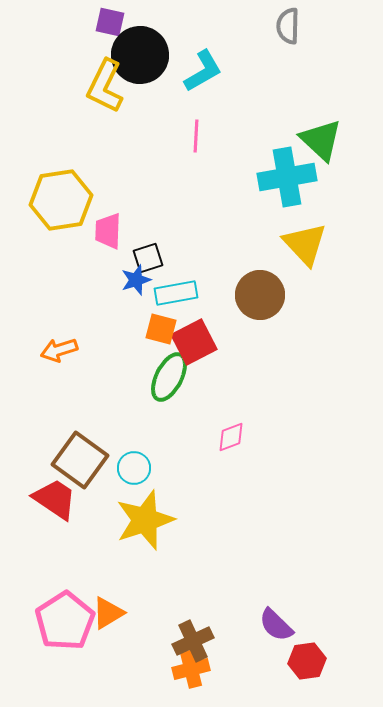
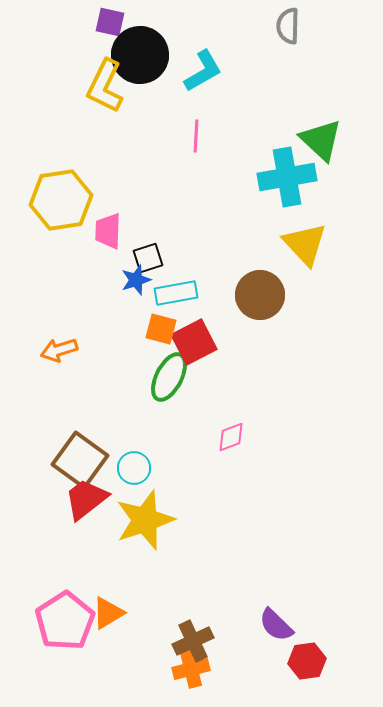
red trapezoid: moved 31 px right; rotated 72 degrees counterclockwise
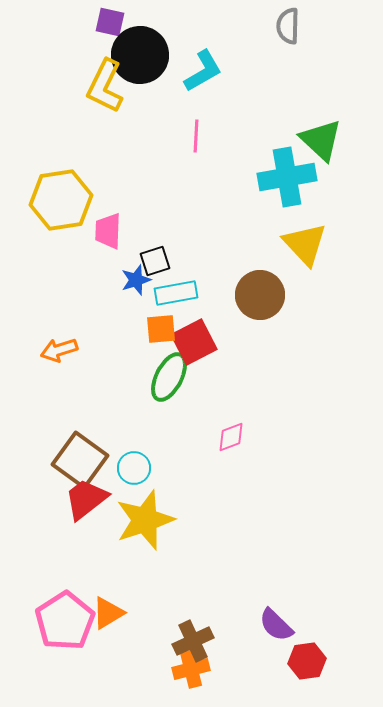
black square: moved 7 px right, 3 px down
orange square: rotated 20 degrees counterclockwise
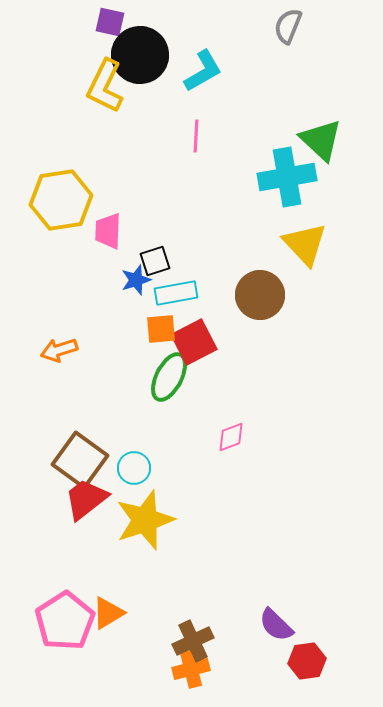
gray semicircle: rotated 21 degrees clockwise
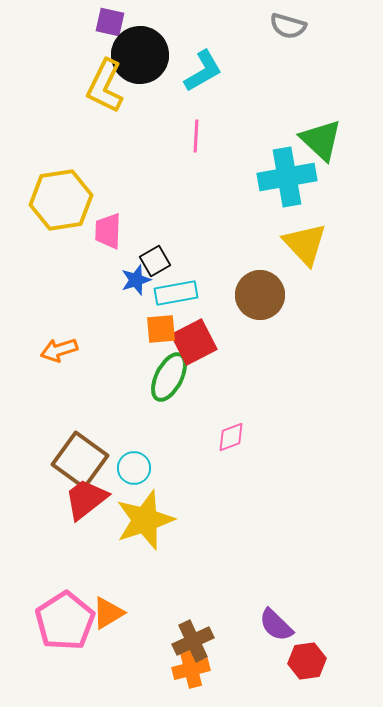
gray semicircle: rotated 96 degrees counterclockwise
black square: rotated 12 degrees counterclockwise
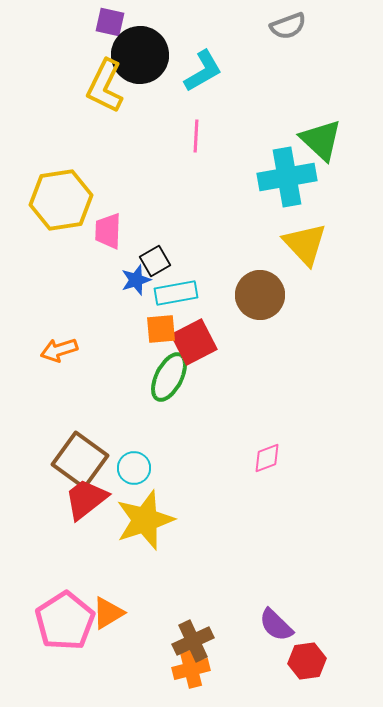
gray semicircle: rotated 36 degrees counterclockwise
pink diamond: moved 36 px right, 21 px down
